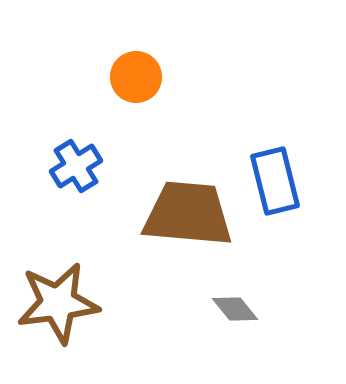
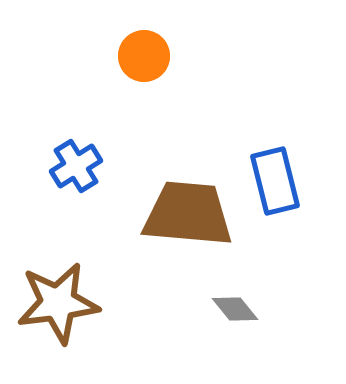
orange circle: moved 8 px right, 21 px up
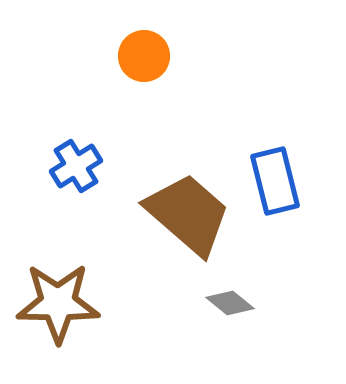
brown trapezoid: rotated 36 degrees clockwise
brown star: rotated 8 degrees clockwise
gray diamond: moved 5 px left, 6 px up; rotated 12 degrees counterclockwise
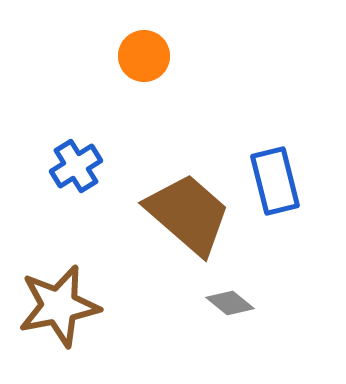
brown star: moved 1 px right, 3 px down; rotated 12 degrees counterclockwise
